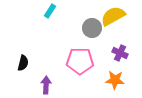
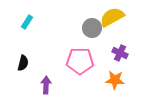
cyan rectangle: moved 23 px left, 11 px down
yellow semicircle: moved 1 px left, 1 px down
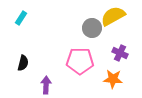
yellow semicircle: moved 1 px right, 1 px up
cyan rectangle: moved 6 px left, 4 px up
orange star: moved 2 px left, 1 px up
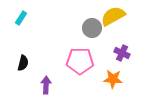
purple cross: moved 2 px right
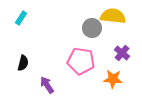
yellow semicircle: rotated 35 degrees clockwise
purple cross: rotated 14 degrees clockwise
pink pentagon: moved 1 px right; rotated 8 degrees clockwise
purple arrow: moved 1 px right; rotated 36 degrees counterclockwise
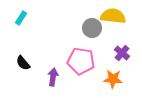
black semicircle: rotated 126 degrees clockwise
purple arrow: moved 6 px right, 8 px up; rotated 42 degrees clockwise
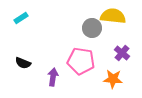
cyan rectangle: rotated 24 degrees clockwise
black semicircle: rotated 28 degrees counterclockwise
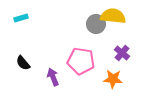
cyan rectangle: rotated 16 degrees clockwise
gray circle: moved 4 px right, 4 px up
black semicircle: rotated 28 degrees clockwise
purple arrow: rotated 30 degrees counterclockwise
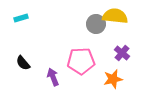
yellow semicircle: moved 2 px right
pink pentagon: rotated 12 degrees counterclockwise
orange star: rotated 18 degrees counterclockwise
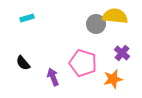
cyan rectangle: moved 6 px right
pink pentagon: moved 2 px right, 2 px down; rotated 20 degrees clockwise
